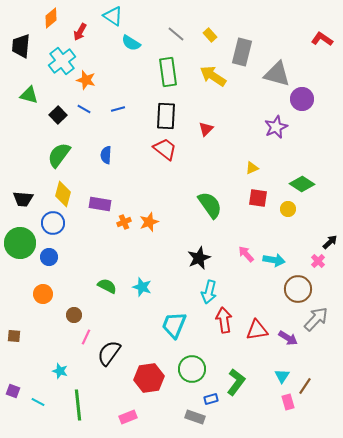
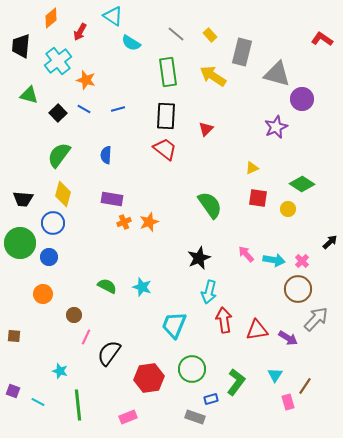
cyan cross at (62, 61): moved 4 px left
black square at (58, 115): moved 2 px up
purple rectangle at (100, 204): moved 12 px right, 5 px up
pink cross at (318, 261): moved 16 px left
cyan triangle at (282, 376): moved 7 px left, 1 px up
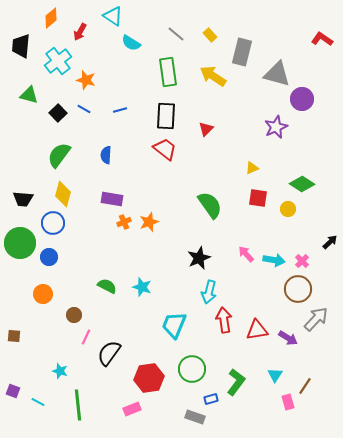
blue line at (118, 109): moved 2 px right, 1 px down
pink rectangle at (128, 417): moved 4 px right, 8 px up
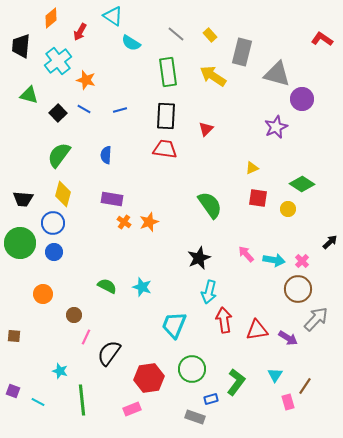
red trapezoid at (165, 149): rotated 30 degrees counterclockwise
orange cross at (124, 222): rotated 32 degrees counterclockwise
blue circle at (49, 257): moved 5 px right, 5 px up
green line at (78, 405): moved 4 px right, 5 px up
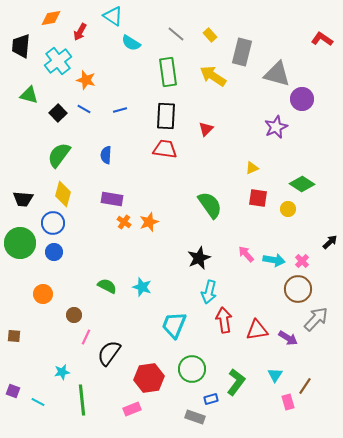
orange diamond at (51, 18): rotated 30 degrees clockwise
cyan star at (60, 371): moved 2 px right, 1 px down; rotated 28 degrees counterclockwise
